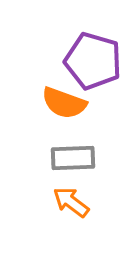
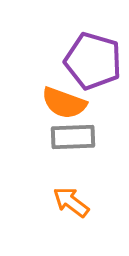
gray rectangle: moved 21 px up
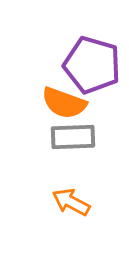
purple pentagon: moved 1 px left, 4 px down
orange arrow: rotated 9 degrees counterclockwise
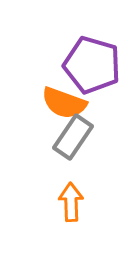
gray rectangle: rotated 54 degrees counterclockwise
orange arrow: rotated 60 degrees clockwise
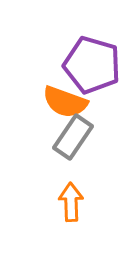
orange semicircle: moved 1 px right, 1 px up
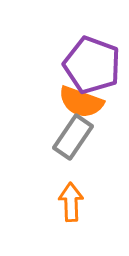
purple pentagon: rotated 4 degrees clockwise
orange semicircle: moved 16 px right
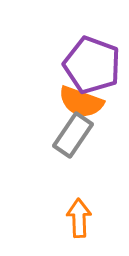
gray rectangle: moved 2 px up
orange arrow: moved 8 px right, 16 px down
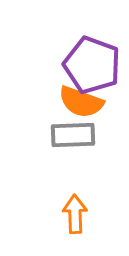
gray rectangle: rotated 54 degrees clockwise
orange arrow: moved 4 px left, 4 px up
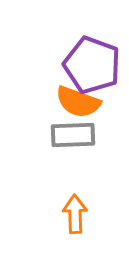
orange semicircle: moved 3 px left
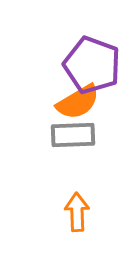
orange semicircle: rotated 51 degrees counterclockwise
orange arrow: moved 2 px right, 2 px up
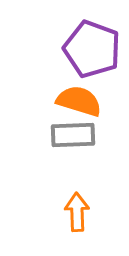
purple pentagon: moved 16 px up
orange semicircle: moved 1 px right, 1 px up; rotated 132 degrees counterclockwise
